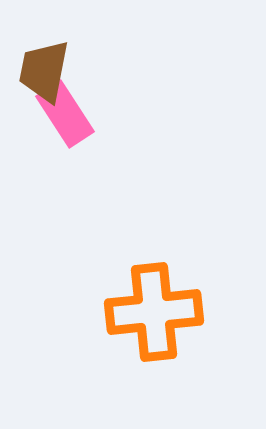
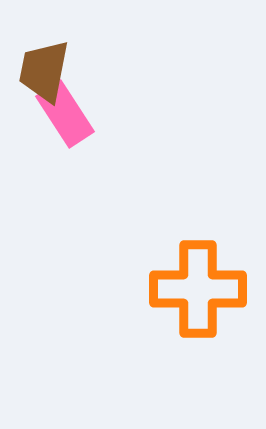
orange cross: moved 44 px right, 23 px up; rotated 6 degrees clockwise
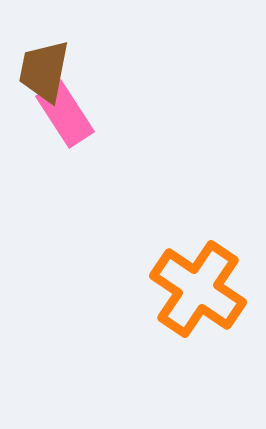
orange cross: rotated 34 degrees clockwise
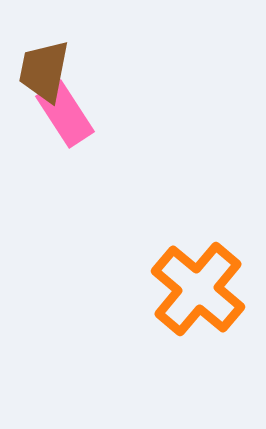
orange cross: rotated 6 degrees clockwise
